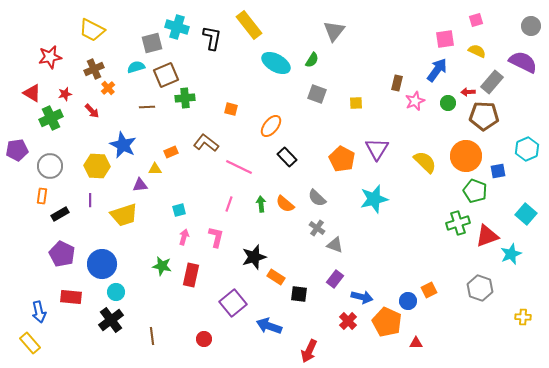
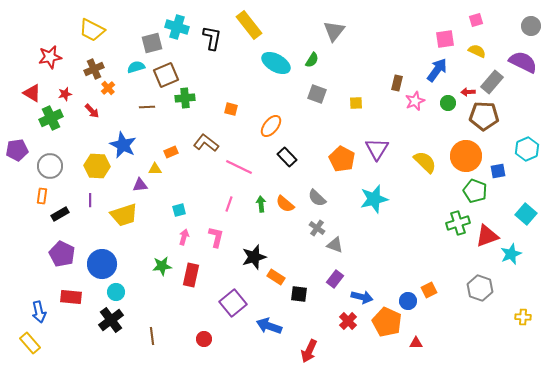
green star at (162, 266): rotated 18 degrees counterclockwise
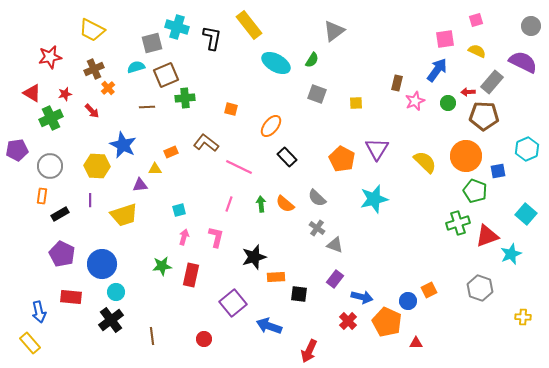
gray triangle at (334, 31): rotated 15 degrees clockwise
orange rectangle at (276, 277): rotated 36 degrees counterclockwise
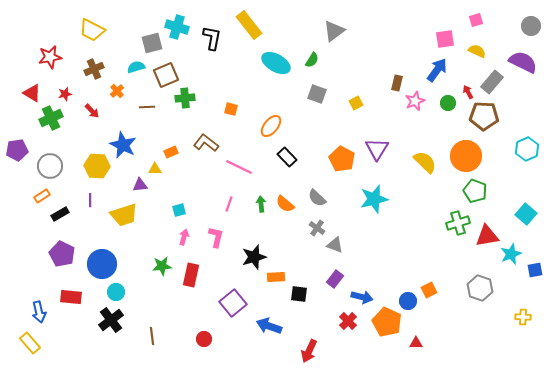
orange cross at (108, 88): moved 9 px right, 3 px down
red arrow at (468, 92): rotated 64 degrees clockwise
yellow square at (356, 103): rotated 24 degrees counterclockwise
blue square at (498, 171): moved 37 px right, 99 px down
orange rectangle at (42, 196): rotated 49 degrees clockwise
red triangle at (487, 236): rotated 10 degrees clockwise
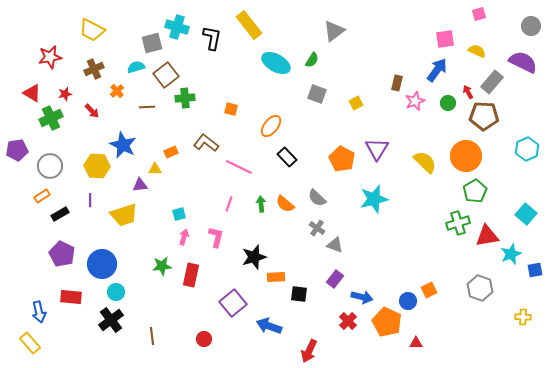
pink square at (476, 20): moved 3 px right, 6 px up
brown square at (166, 75): rotated 15 degrees counterclockwise
green pentagon at (475, 191): rotated 20 degrees clockwise
cyan square at (179, 210): moved 4 px down
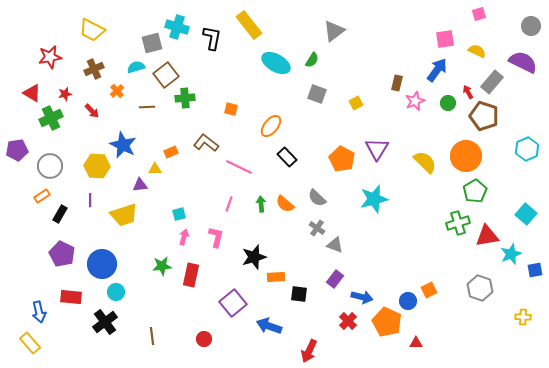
brown pentagon at (484, 116): rotated 16 degrees clockwise
black rectangle at (60, 214): rotated 30 degrees counterclockwise
black cross at (111, 320): moved 6 px left, 2 px down
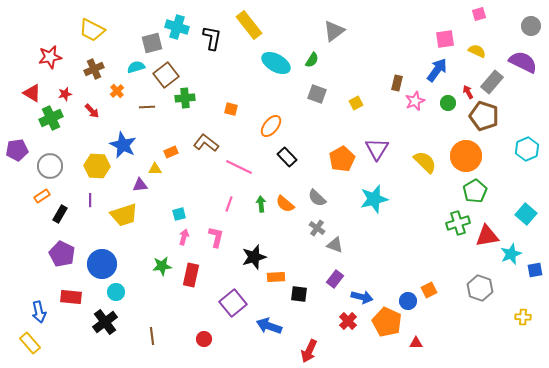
orange pentagon at (342, 159): rotated 15 degrees clockwise
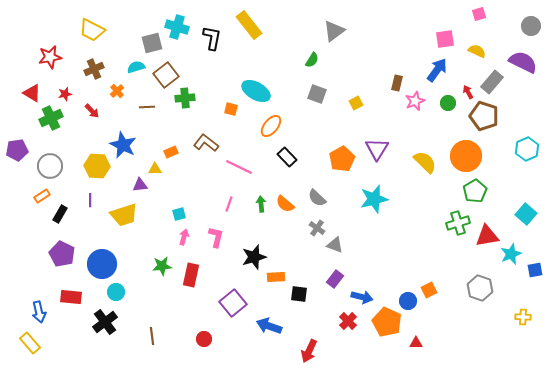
cyan ellipse at (276, 63): moved 20 px left, 28 px down
